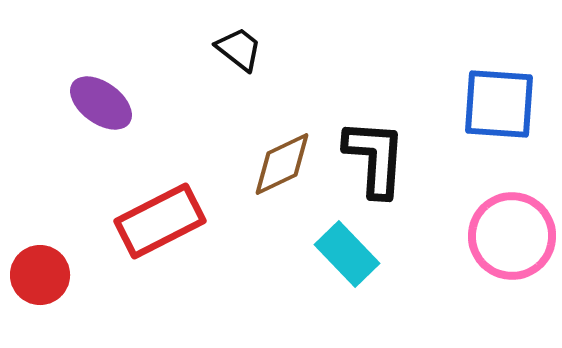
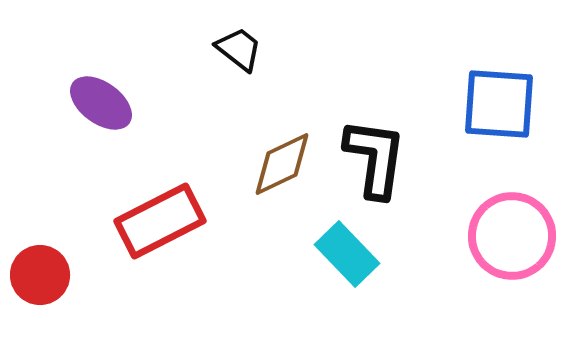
black L-shape: rotated 4 degrees clockwise
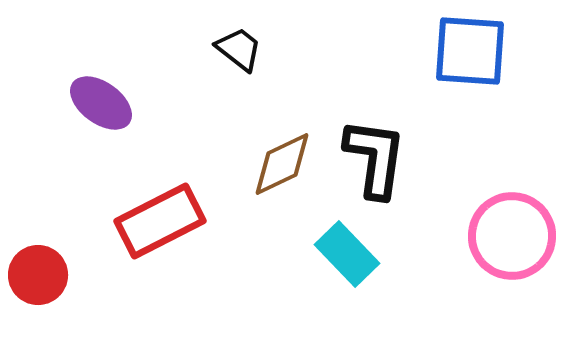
blue square: moved 29 px left, 53 px up
red circle: moved 2 px left
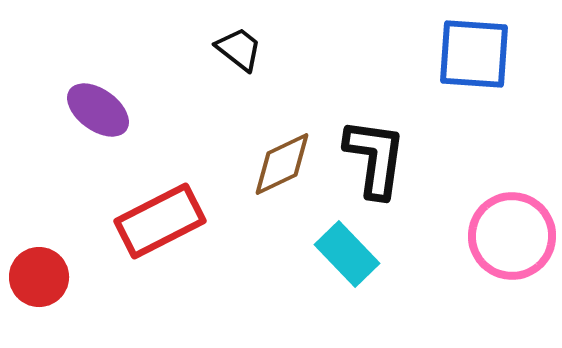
blue square: moved 4 px right, 3 px down
purple ellipse: moved 3 px left, 7 px down
red circle: moved 1 px right, 2 px down
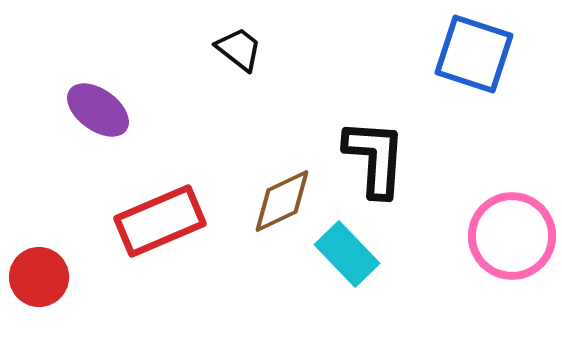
blue square: rotated 14 degrees clockwise
black L-shape: rotated 4 degrees counterclockwise
brown diamond: moved 37 px down
red rectangle: rotated 4 degrees clockwise
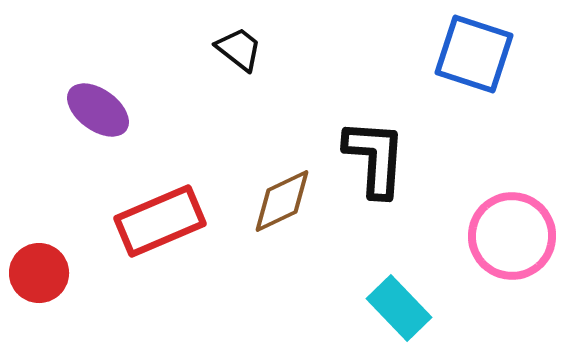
cyan rectangle: moved 52 px right, 54 px down
red circle: moved 4 px up
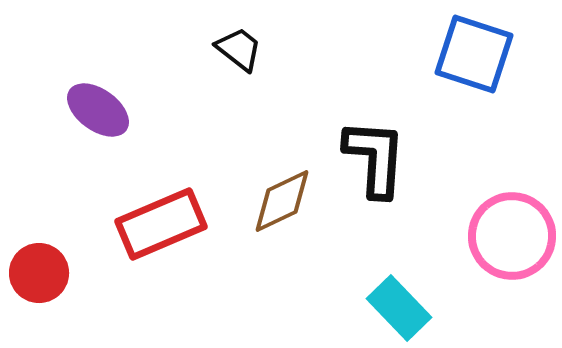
red rectangle: moved 1 px right, 3 px down
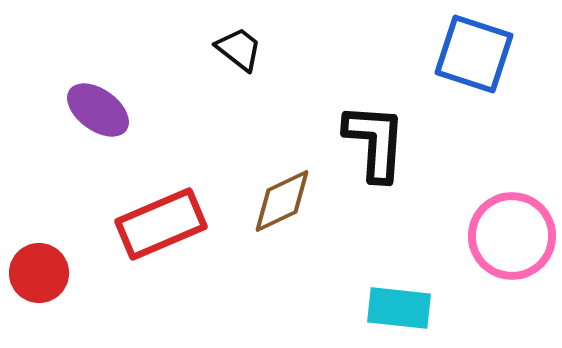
black L-shape: moved 16 px up
cyan rectangle: rotated 40 degrees counterclockwise
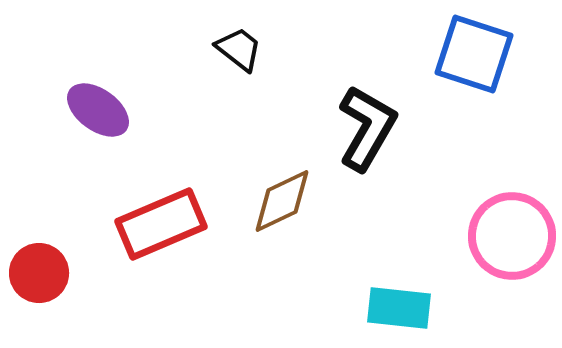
black L-shape: moved 8 px left, 14 px up; rotated 26 degrees clockwise
